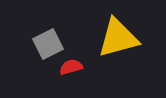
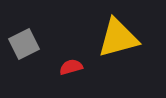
gray square: moved 24 px left
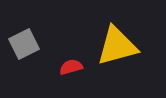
yellow triangle: moved 1 px left, 8 px down
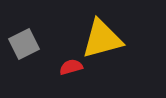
yellow triangle: moved 15 px left, 7 px up
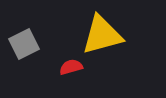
yellow triangle: moved 4 px up
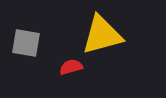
gray square: moved 2 px right, 1 px up; rotated 36 degrees clockwise
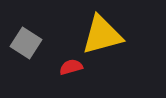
gray square: rotated 24 degrees clockwise
